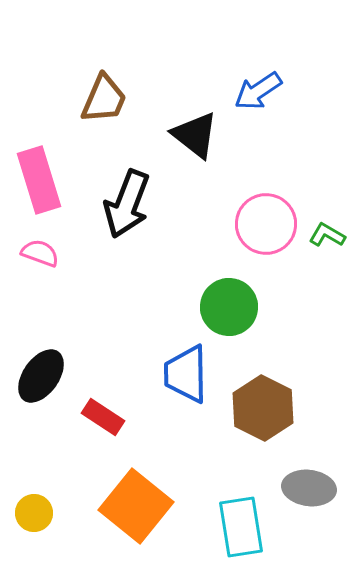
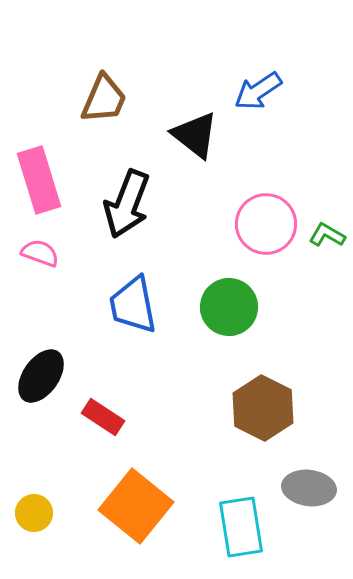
blue trapezoid: moved 53 px left, 69 px up; rotated 10 degrees counterclockwise
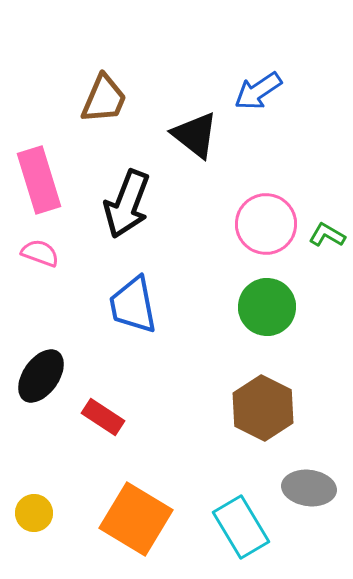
green circle: moved 38 px right
orange square: moved 13 px down; rotated 8 degrees counterclockwise
cyan rectangle: rotated 22 degrees counterclockwise
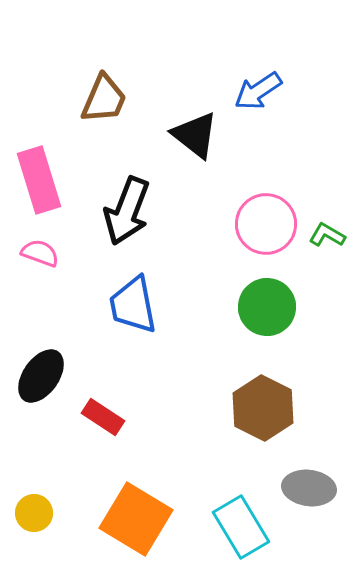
black arrow: moved 7 px down
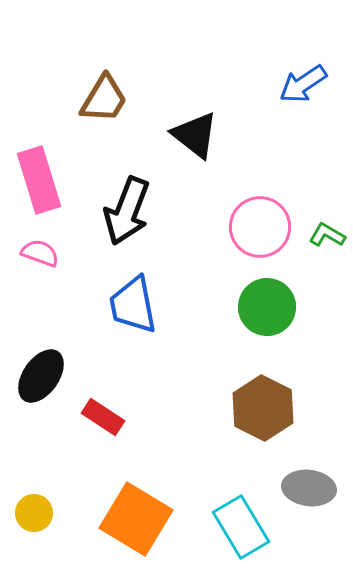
blue arrow: moved 45 px right, 7 px up
brown trapezoid: rotated 8 degrees clockwise
pink circle: moved 6 px left, 3 px down
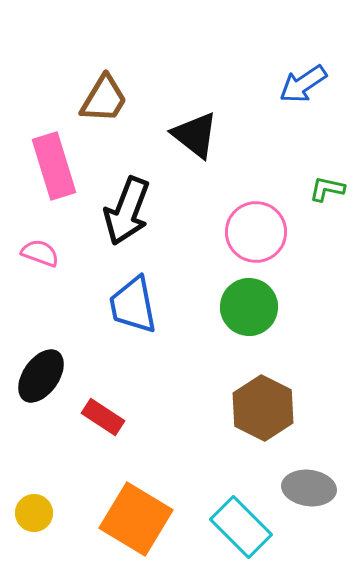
pink rectangle: moved 15 px right, 14 px up
pink circle: moved 4 px left, 5 px down
green L-shape: moved 46 px up; rotated 18 degrees counterclockwise
green circle: moved 18 px left
cyan rectangle: rotated 14 degrees counterclockwise
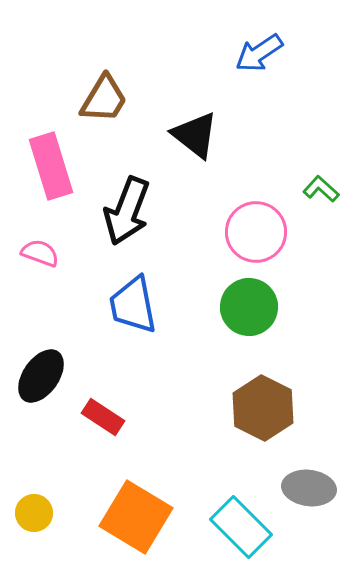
blue arrow: moved 44 px left, 31 px up
pink rectangle: moved 3 px left
green L-shape: moved 6 px left; rotated 30 degrees clockwise
orange square: moved 2 px up
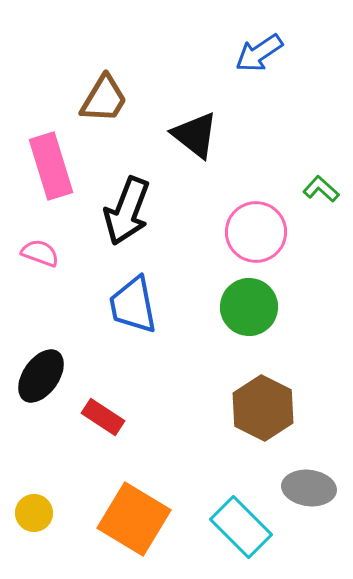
orange square: moved 2 px left, 2 px down
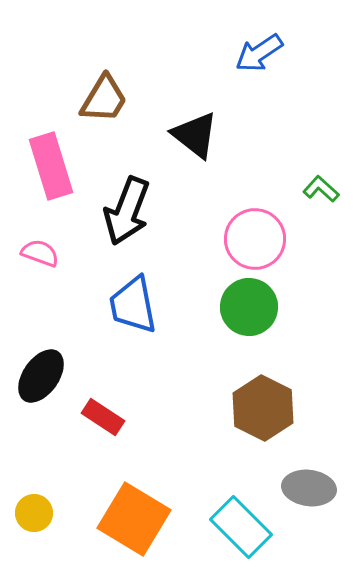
pink circle: moved 1 px left, 7 px down
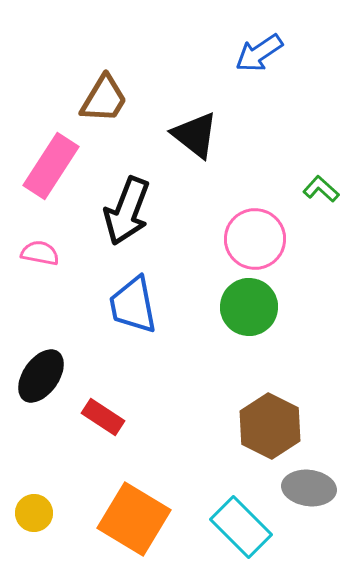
pink rectangle: rotated 50 degrees clockwise
pink semicircle: rotated 9 degrees counterclockwise
brown hexagon: moved 7 px right, 18 px down
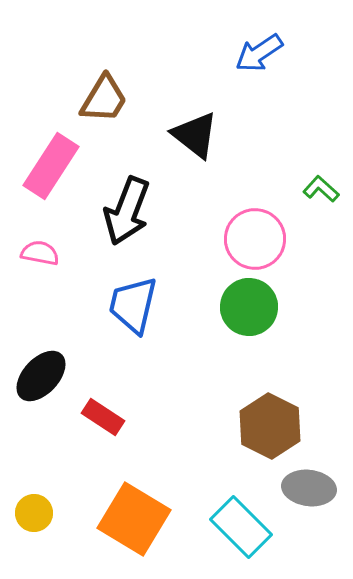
blue trapezoid: rotated 24 degrees clockwise
black ellipse: rotated 8 degrees clockwise
